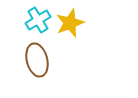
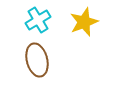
yellow star: moved 14 px right, 1 px up
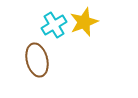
cyan cross: moved 16 px right, 5 px down
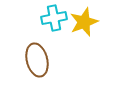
cyan cross: moved 7 px up; rotated 20 degrees clockwise
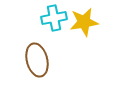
yellow star: rotated 12 degrees clockwise
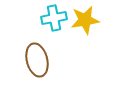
yellow star: moved 1 px right, 2 px up
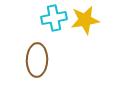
brown ellipse: rotated 16 degrees clockwise
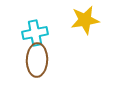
cyan cross: moved 19 px left, 15 px down
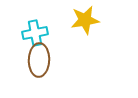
brown ellipse: moved 2 px right
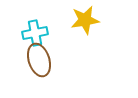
brown ellipse: rotated 20 degrees counterclockwise
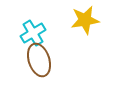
cyan cross: moved 2 px left; rotated 20 degrees counterclockwise
